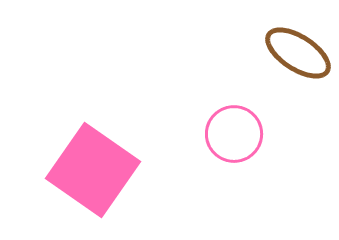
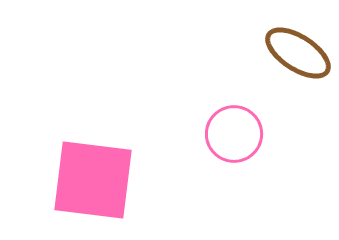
pink square: moved 10 px down; rotated 28 degrees counterclockwise
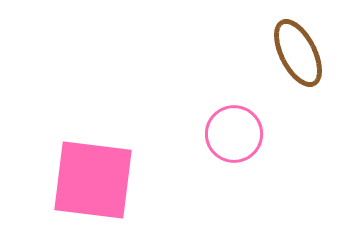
brown ellipse: rotated 30 degrees clockwise
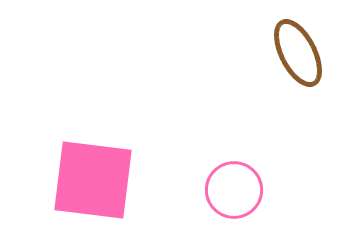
pink circle: moved 56 px down
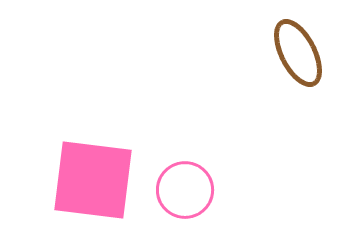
pink circle: moved 49 px left
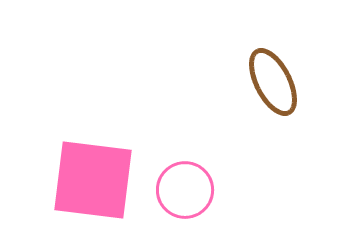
brown ellipse: moved 25 px left, 29 px down
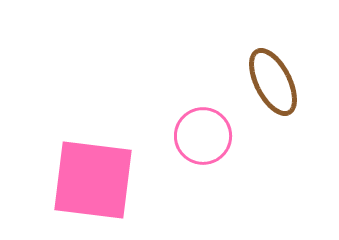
pink circle: moved 18 px right, 54 px up
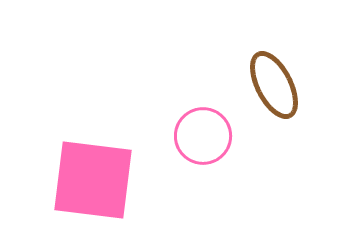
brown ellipse: moved 1 px right, 3 px down
